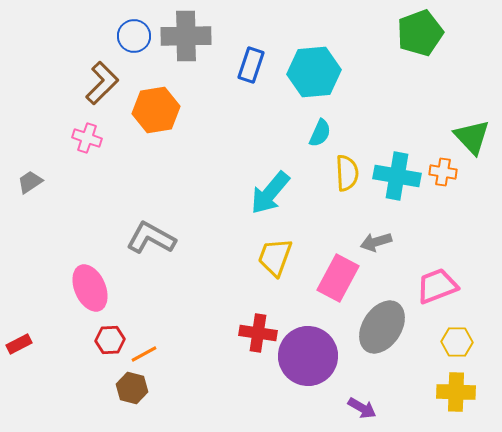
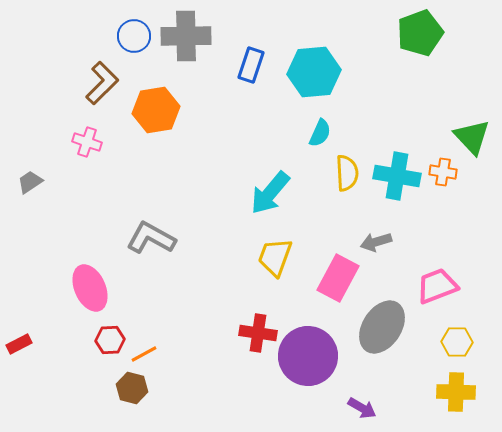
pink cross: moved 4 px down
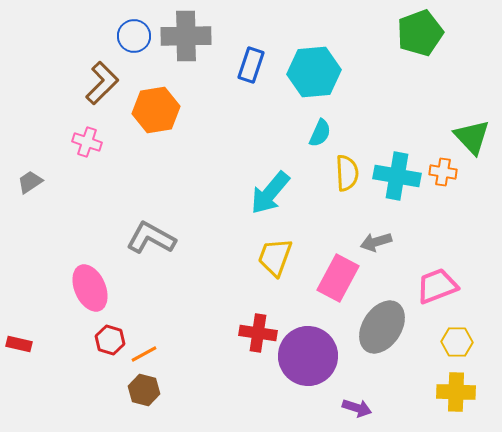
red hexagon: rotated 20 degrees clockwise
red rectangle: rotated 40 degrees clockwise
brown hexagon: moved 12 px right, 2 px down
purple arrow: moved 5 px left; rotated 12 degrees counterclockwise
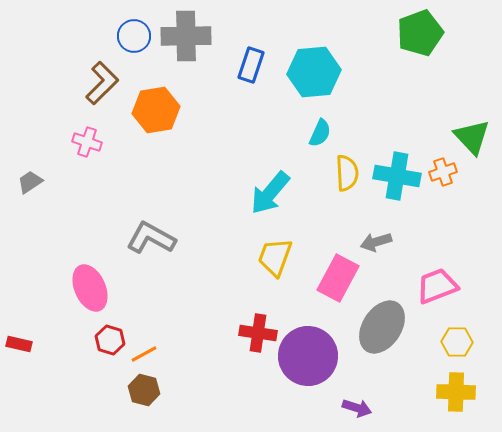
orange cross: rotated 28 degrees counterclockwise
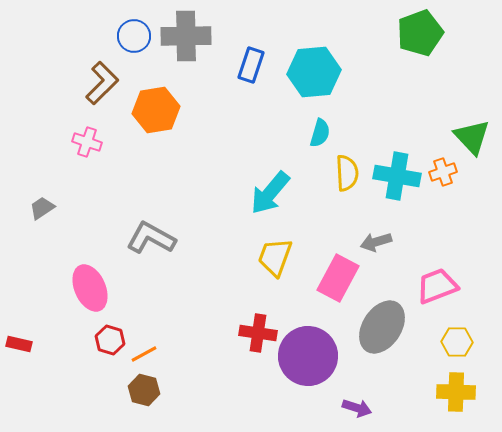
cyan semicircle: rotated 8 degrees counterclockwise
gray trapezoid: moved 12 px right, 26 px down
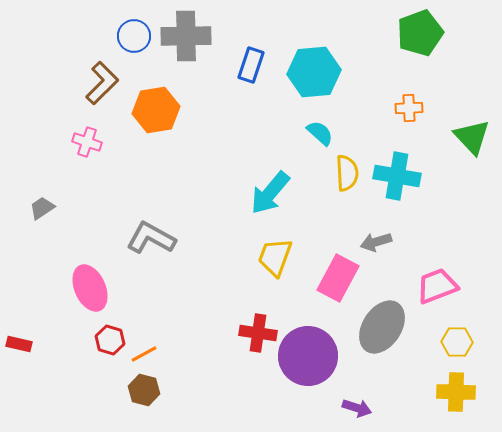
cyan semicircle: rotated 64 degrees counterclockwise
orange cross: moved 34 px left, 64 px up; rotated 16 degrees clockwise
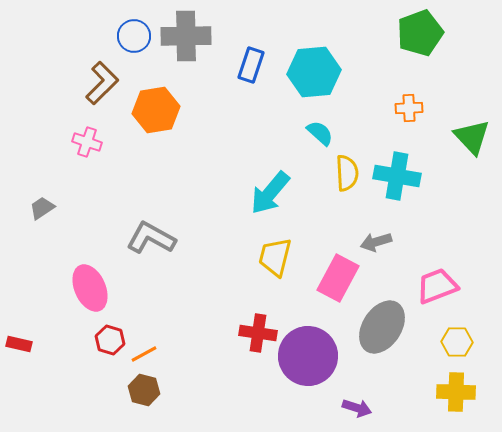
yellow trapezoid: rotated 6 degrees counterclockwise
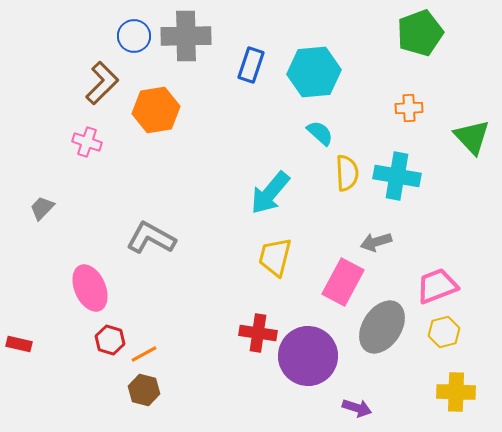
gray trapezoid: rotated 12 degrees counterclockwise
pink rectangle: moved 5 px right, 4 px down
yellow hexagon: moved 13 px left, 10 px up; rotated 16 degrees counterclockwise
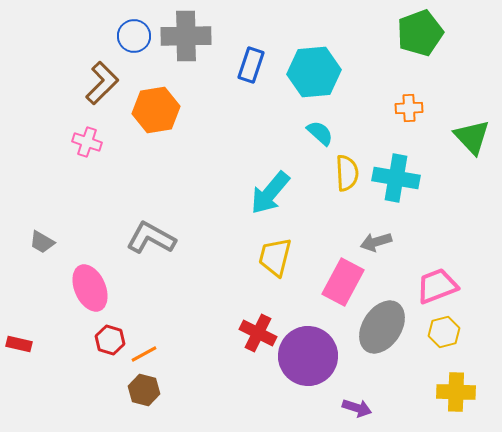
cyan cross: moved 1 px left, 2 px down
gray trapezoid: moved 34 px down; rotated 104 degrees counterclockwise
red cross: rotated 18 degrees clockwise
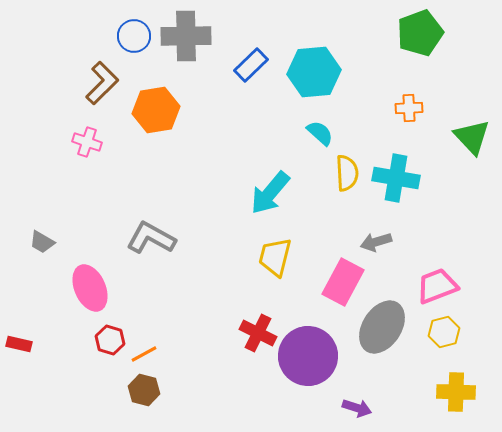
blue rectangle: rotated 28 degrees clockwise
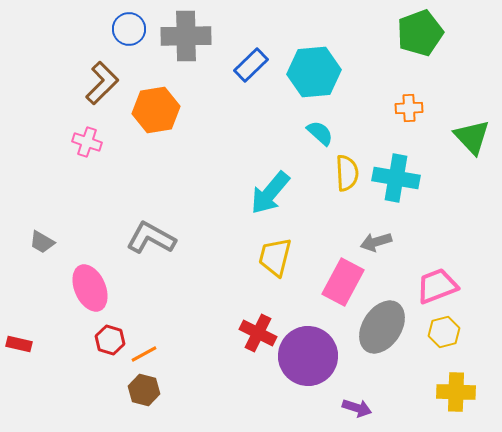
blue circle: moved 5 px left, 7 px up
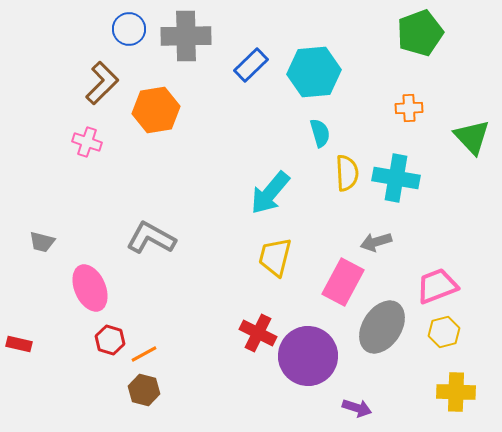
cyan semicircle: rotated 32 degrees clockwise
gray trapezoid: rotated 16 degrees counterclockwise
